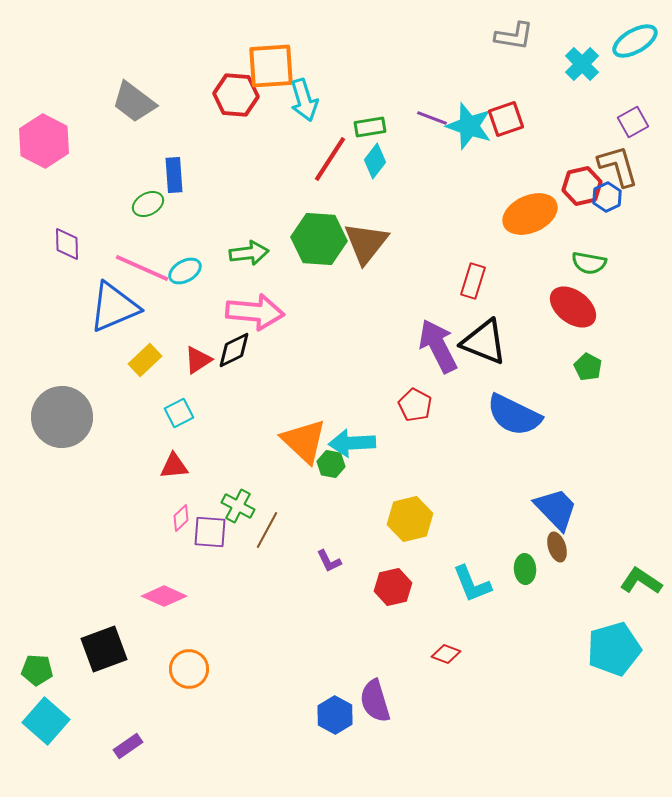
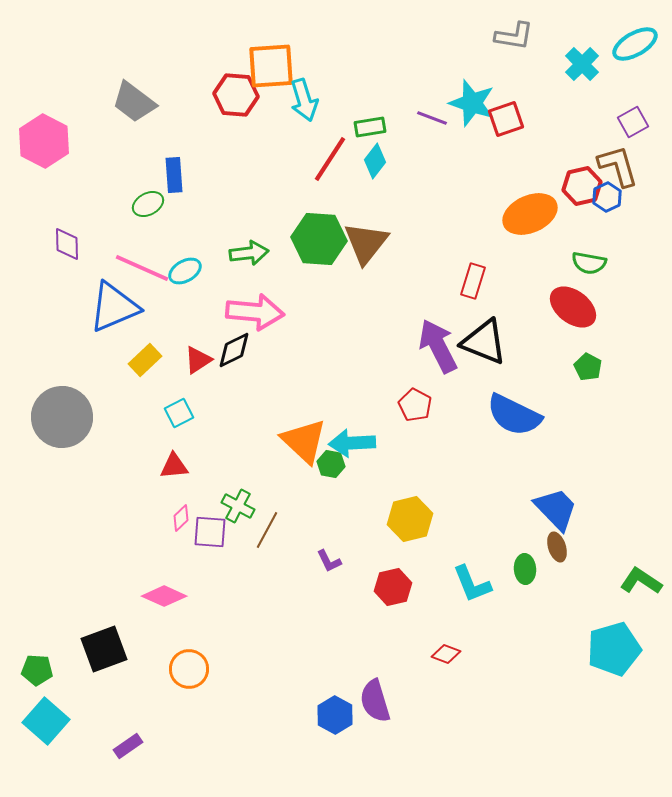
cyan ellipse at (635, 41): moved 3 px down
cyan star at (469, 126): moved 3 px right, 23 px up
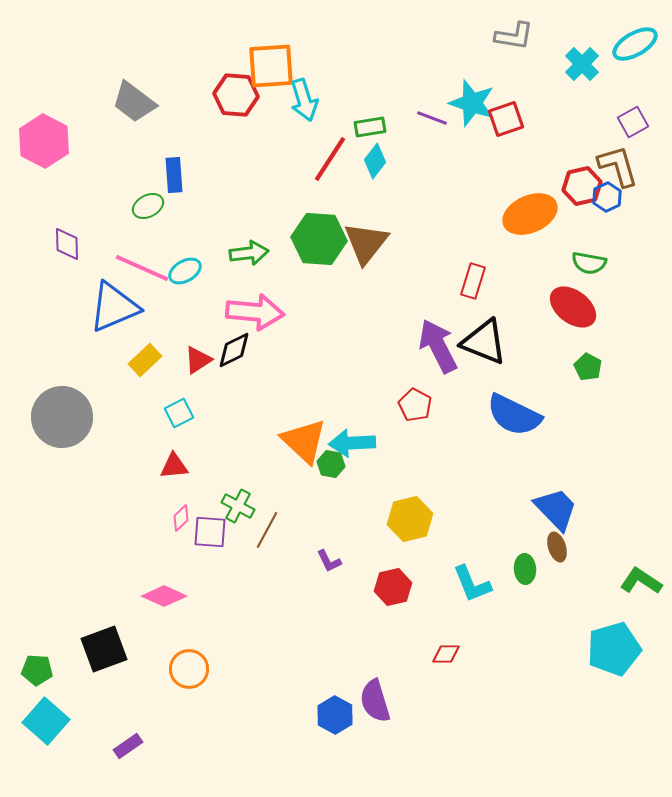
green ellipse at (148, 204): moved 2 px down
red diamond at (446, 654): rotated 20 degrees counterclockwise
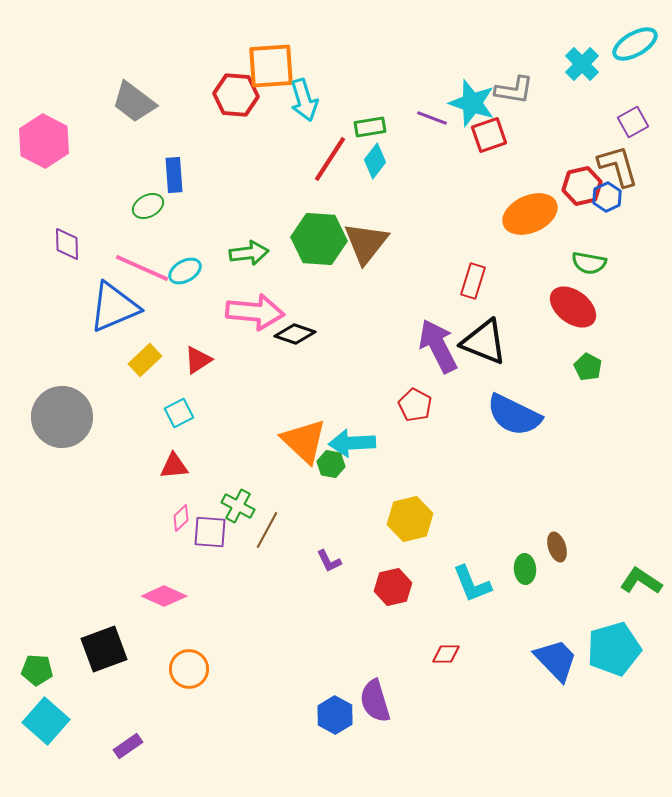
gray L-shape at (514, 36): moved 54 px down
red square at (506, 119): moved 17 px left, 16 px down
black diamond at (234, 350): moved 61 px right, 16 px up; rotated 45 degrees clockwise
blue trapezoid at (556, 509): moved 151 px down
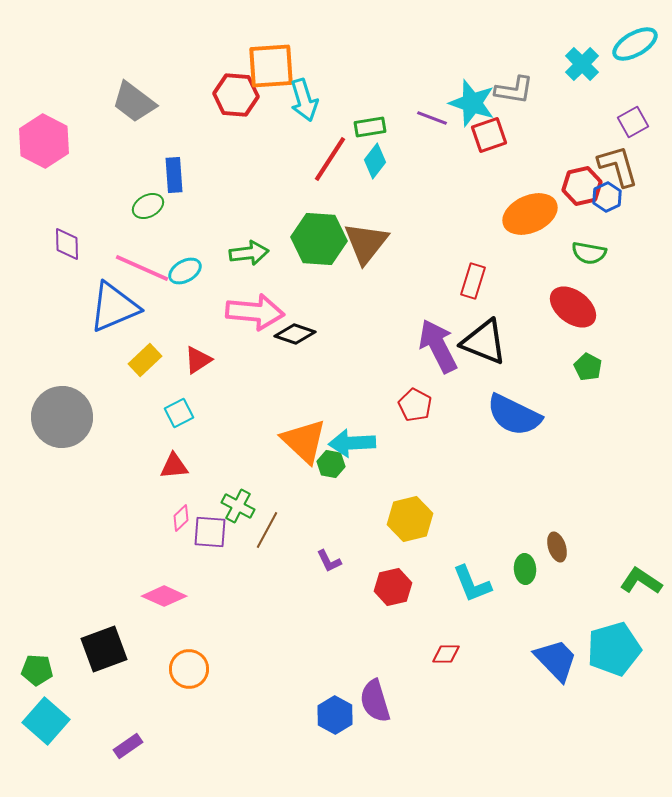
green semicircle at (589, 263): moved 10 px up
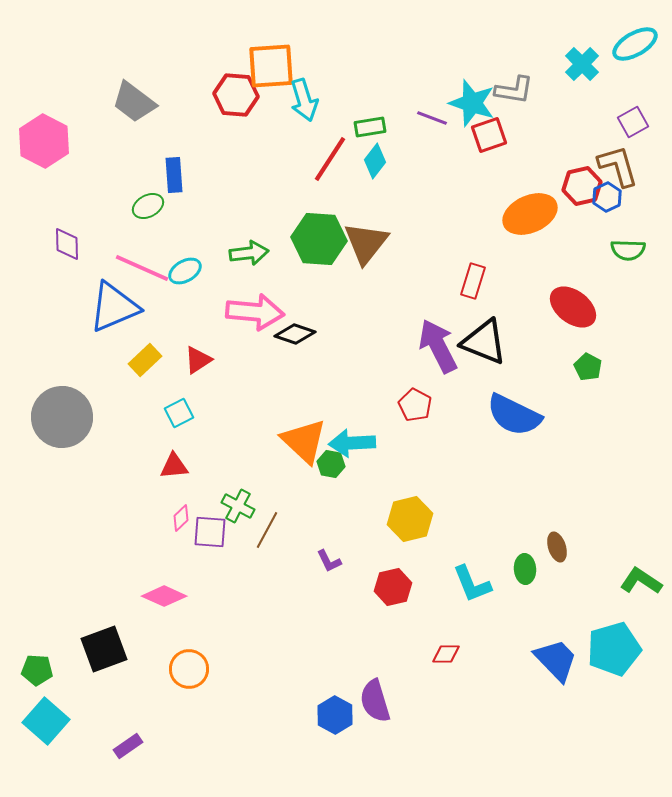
green semicircle at (589, 253): moved 39 px right, 3 px up; rotated 8 degrees counterclockwise
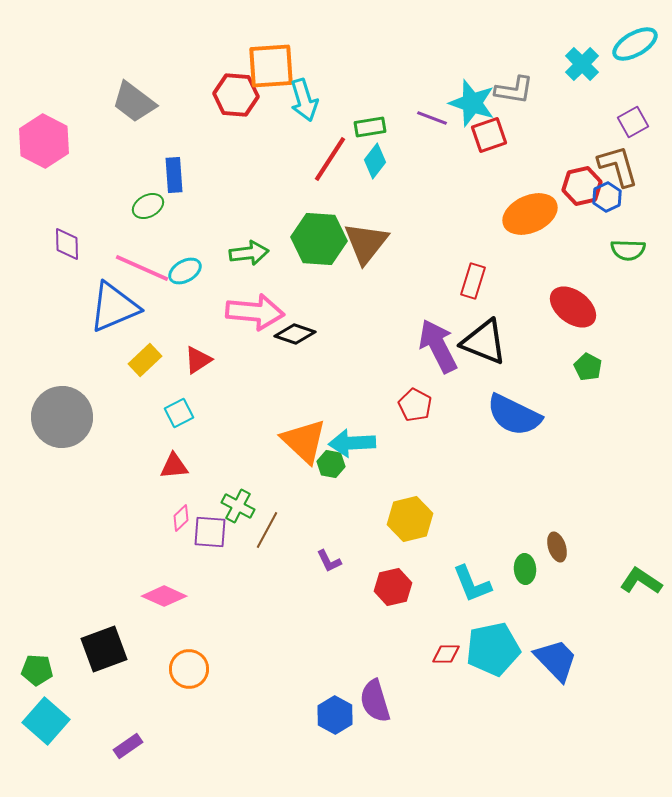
cyan pentagon at (614, 649): moved 121 px left; rotated 4 degrees clockwise
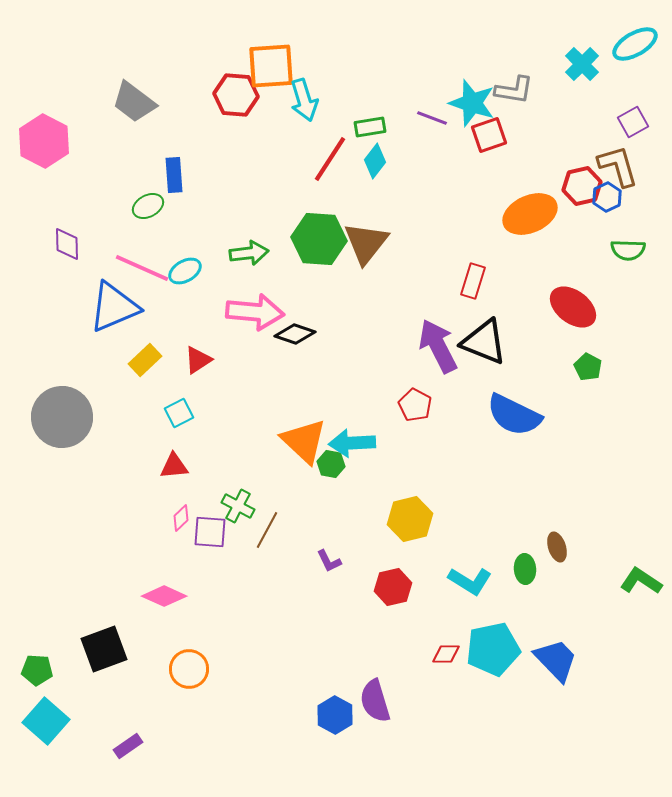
cyan L-shape at (472, 584): moved 2 px left, 3 px up; rotated 36 degrees counterclockwise
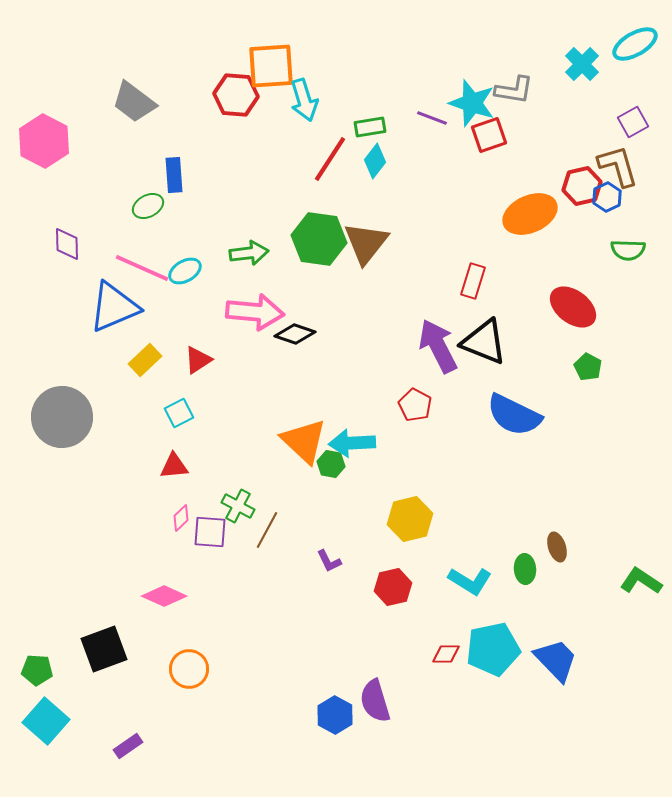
green hexagon at (319, 239): rotated 4 degrees clockwise
